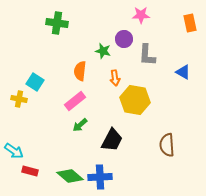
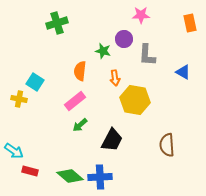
green cross: rotated 25 degrees counterclockwise
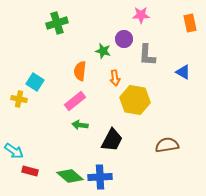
green arrow: rotated 49 degrees clockwise
brown semicircle: rotated 85 degrees clockwise
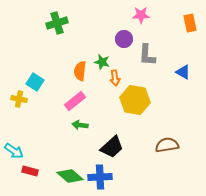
green star: moved 1 px left, 11 px down
black trapezoid: moved 7 px down; rotated 20 degrees clockwise
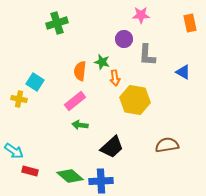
blue cross: moved 1 px right, 4 px down
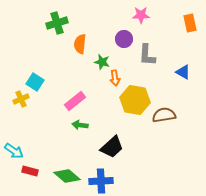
orange semicircle: moved 27 px up
yellow cross: moved 2 px right; rotated 35 degrees counterclockwise
brown semicircle: moved 3 px left, 30 px up
green diamond: moved 3 px left
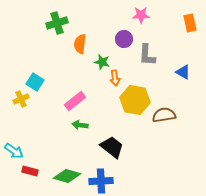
black trapezoid: rotated 100 degrees counterclockwise
green diamond: rotated 24 degrees counterclockwise
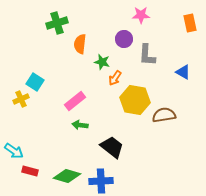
orange arrow: rotated 42 degrees clockwise
